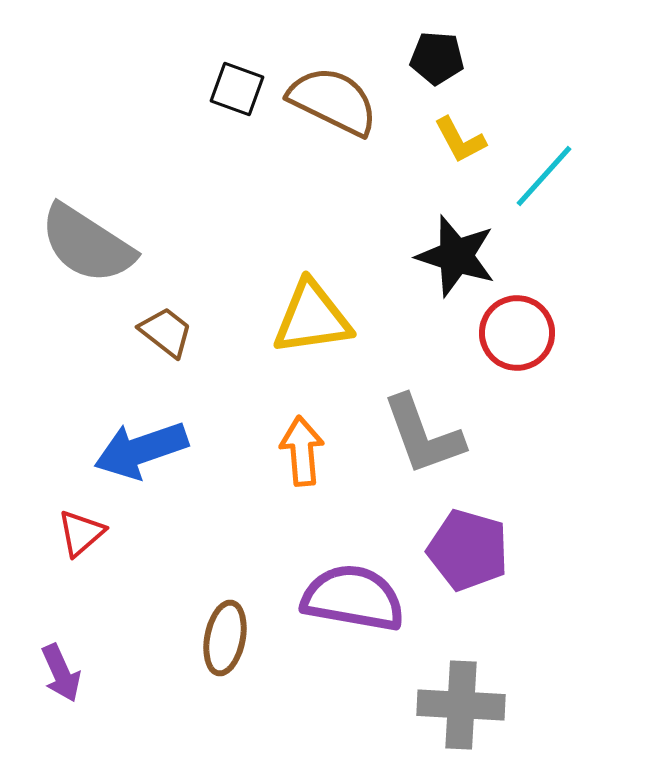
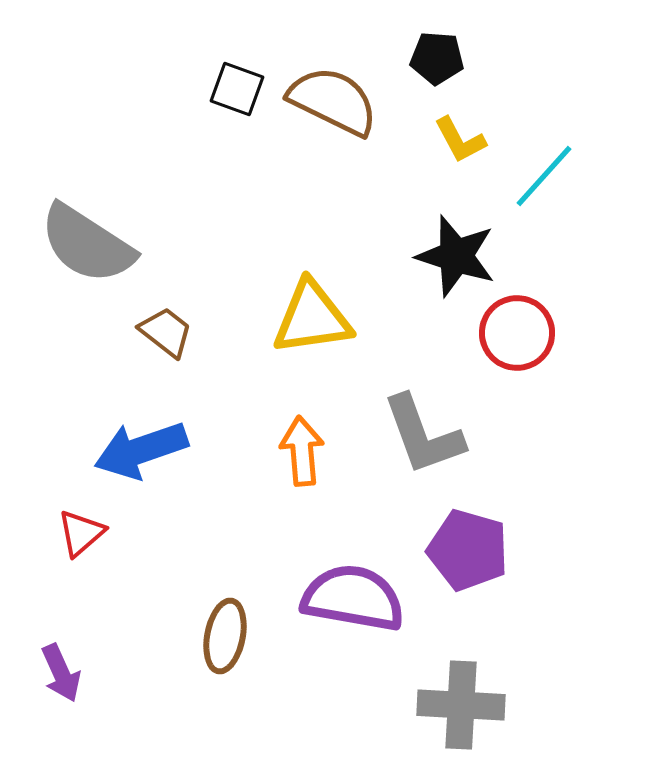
brown ellipse: moved 2 px up
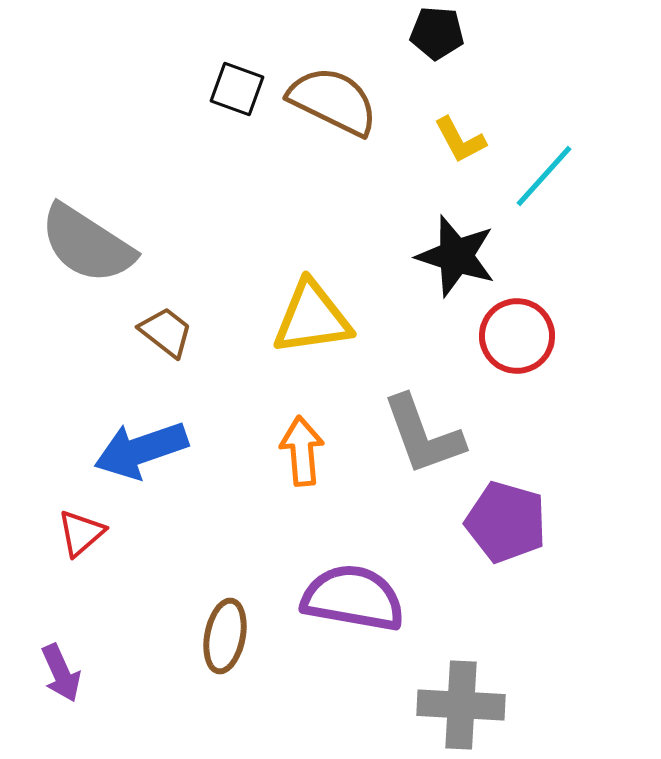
black pentagon: moved 25 px up
red circle: moved 3 px down
purple pentagon: moved 38 px right, 28 px up
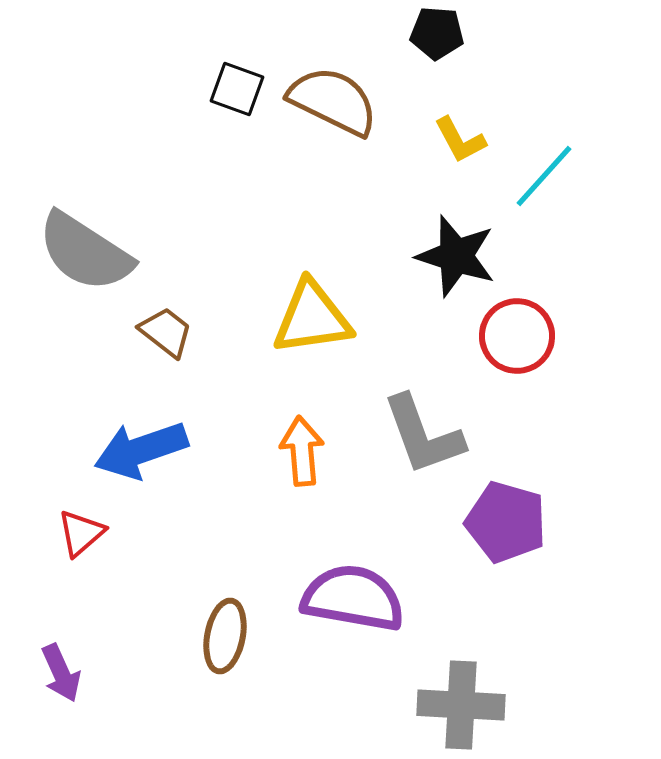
gray semicircle: moved 2 px left, 8 px down
